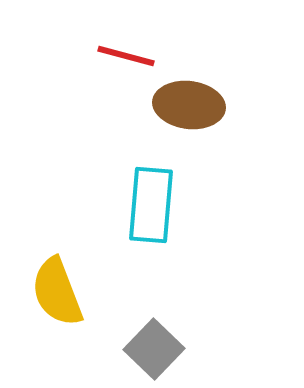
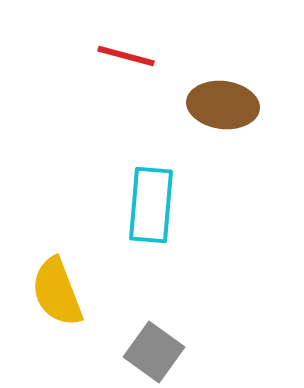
brown ellipse: moved 34 px right
gray square: moved 3 px down; rotated 8 degrees counterclockwise
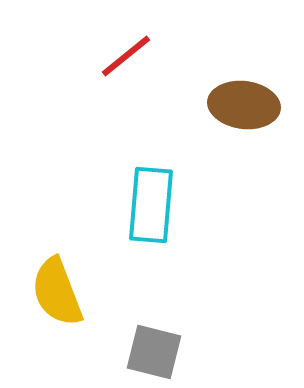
red line: rotated 54 degrees counterclockwise
brown ellipse: moved 21 px right
gray square: rotated 22 degrees counterclockwise
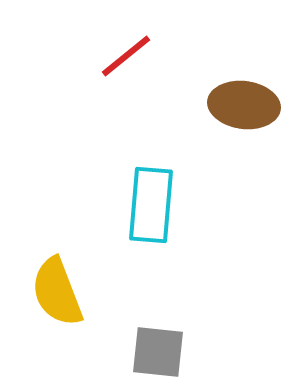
gray square: moved 4 px right; rotated 8 degrees counterclockwise
